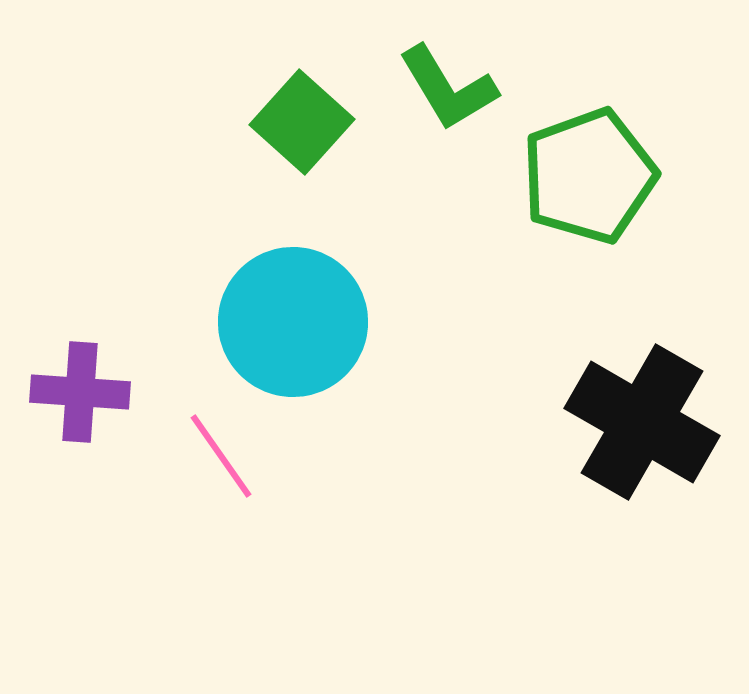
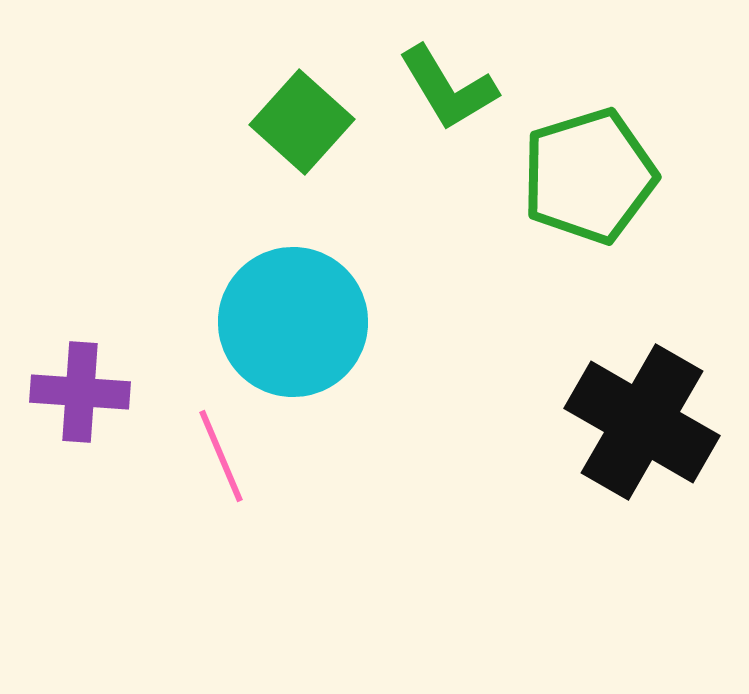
green pentagon: rotated 3 degrees clockwise
pink line: rotated 12 degrees clockwise
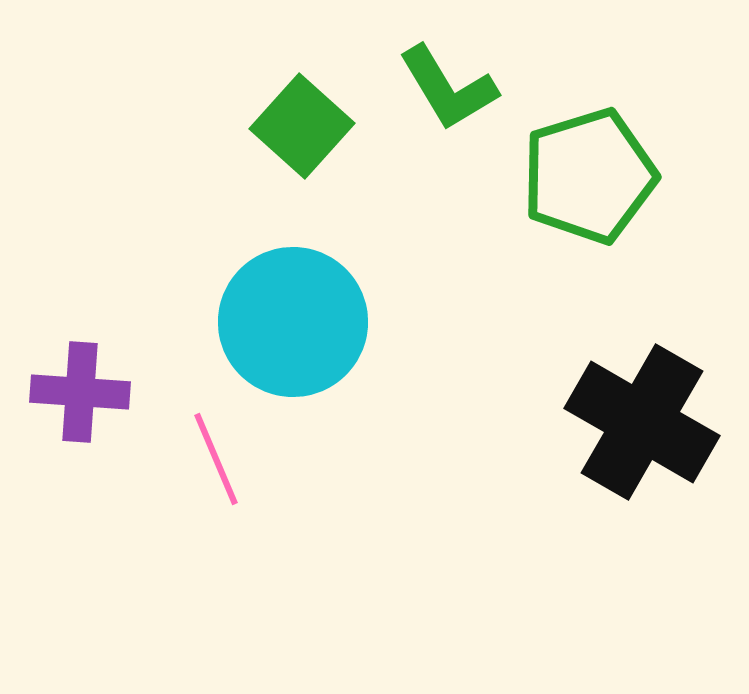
green square: moved 4 px down
pink line: moved 5 px left, 3 px down
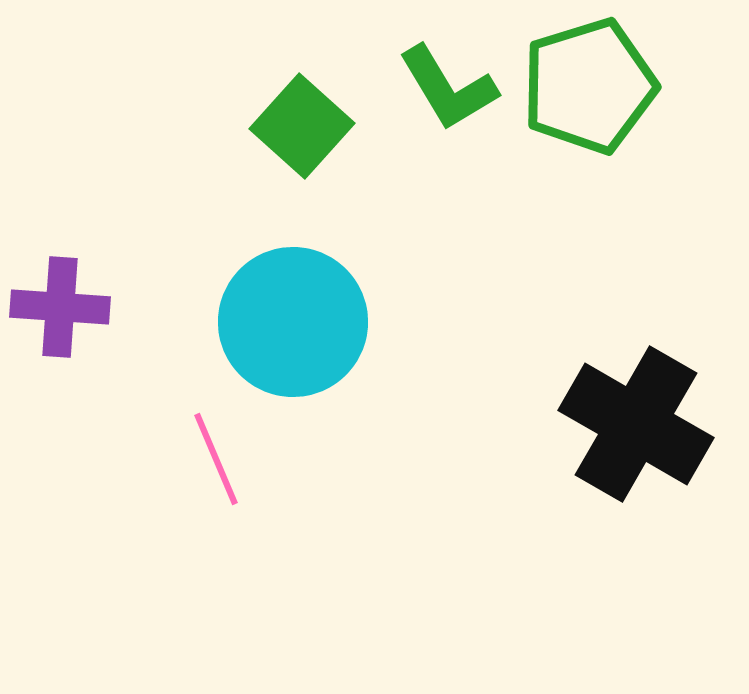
green pentagon: moved 90 px up
purple cross: moved 20 px left, 85 px up
black cross: moved 6 px left, 2 px down
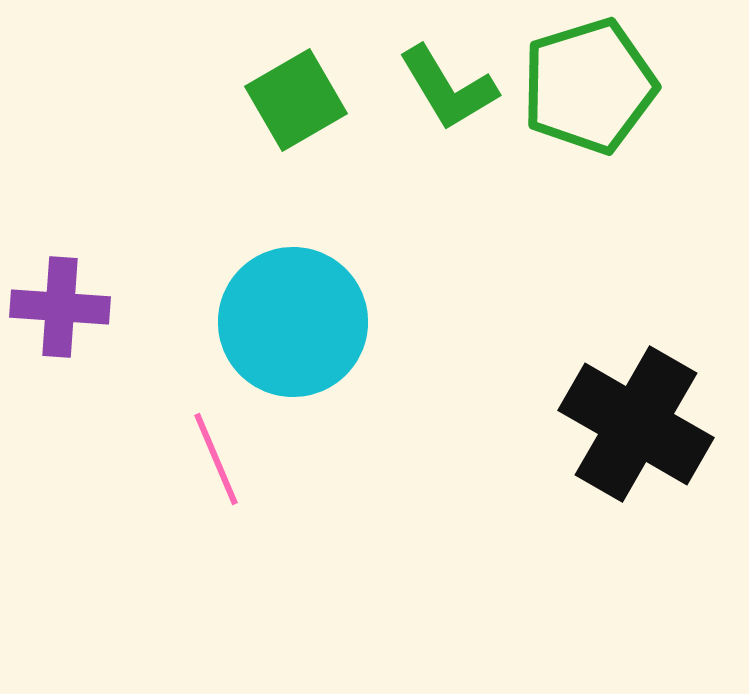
green square: moved 6 px left, 26 px up; rotated 18 degrees clockwise
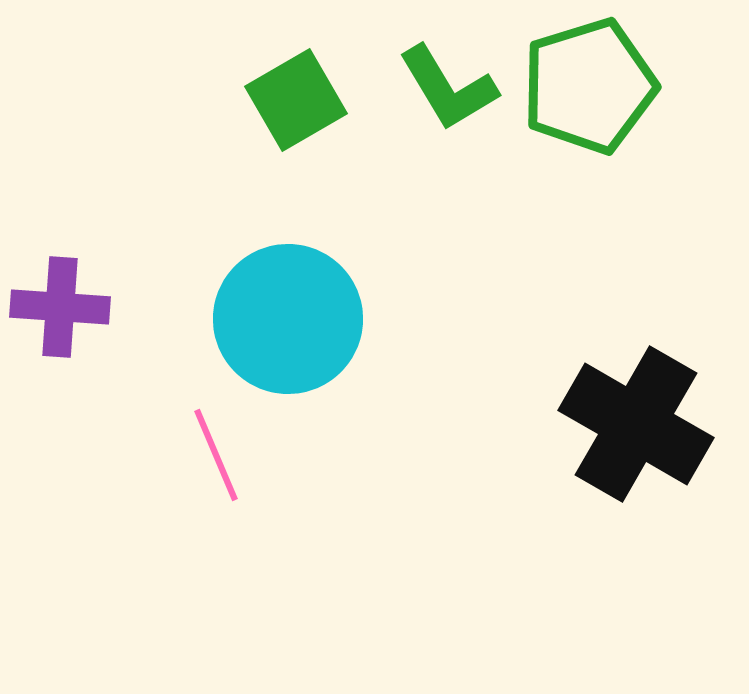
cyan circle: moved 5 px left, 3 px up
pink line: moved 4 px up
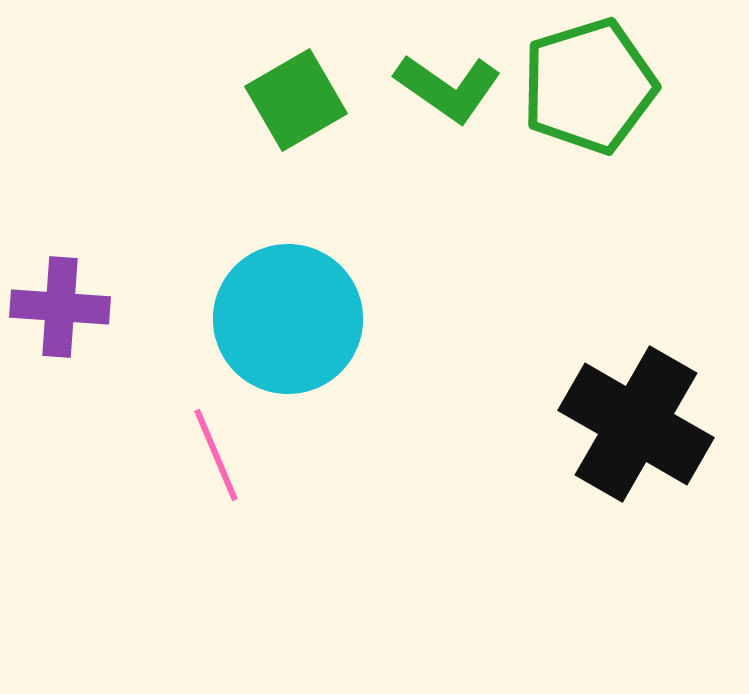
green L-shape: rotated 24 degrees counterclockwise
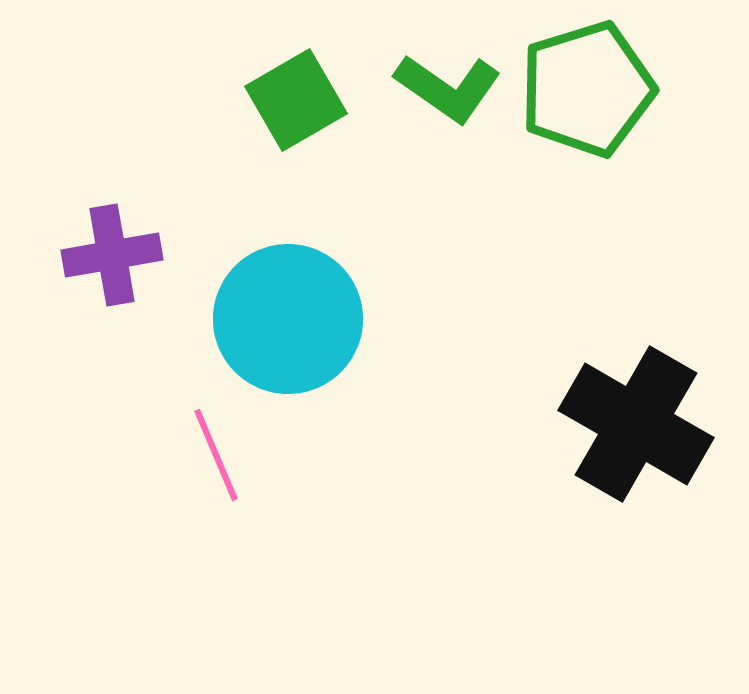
green pentagon: moved 2 px left, 3 px down
purple cross: moved 52 px right, 52 px up; rotated 14 degrees counterclockwise
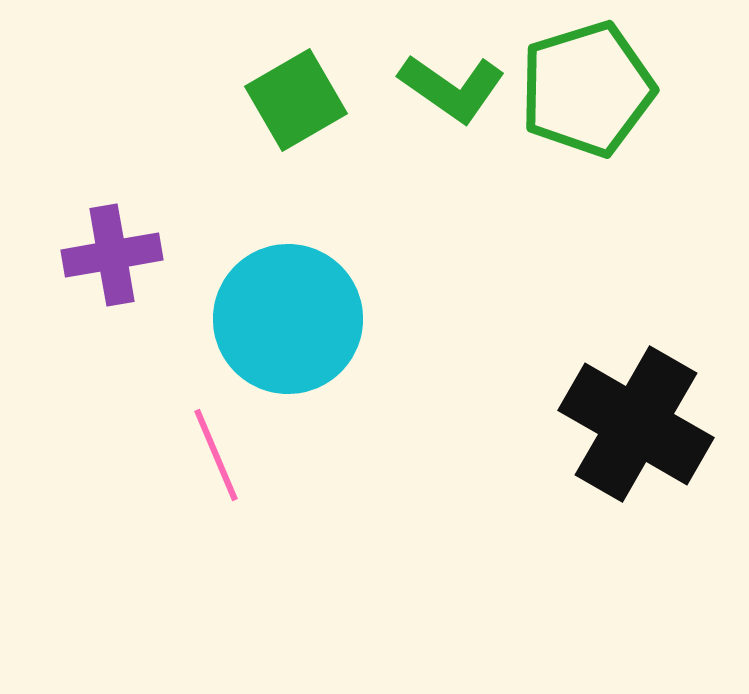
green L-shape: moved 4 px right
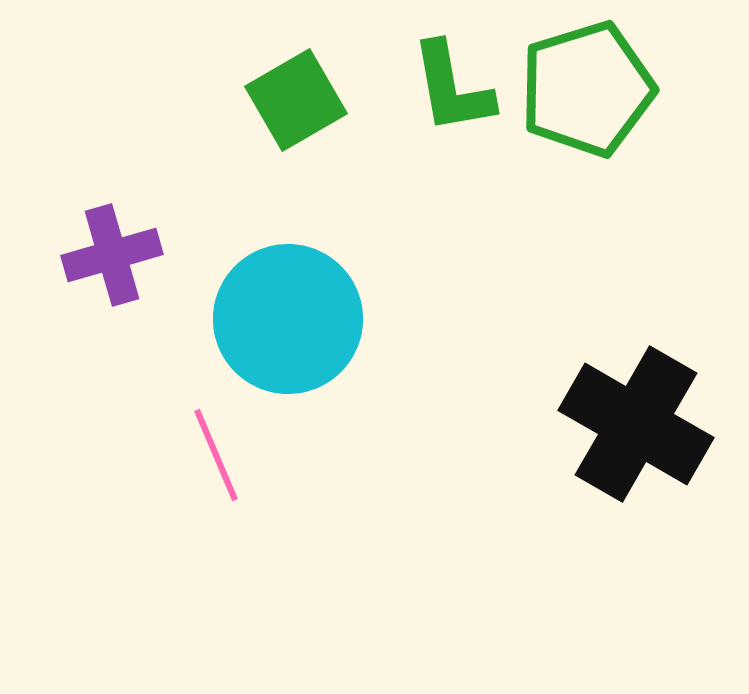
green L-shape: rotated 45 degrees clockwise
purple cross: rotated 6 degrees counterclockwise
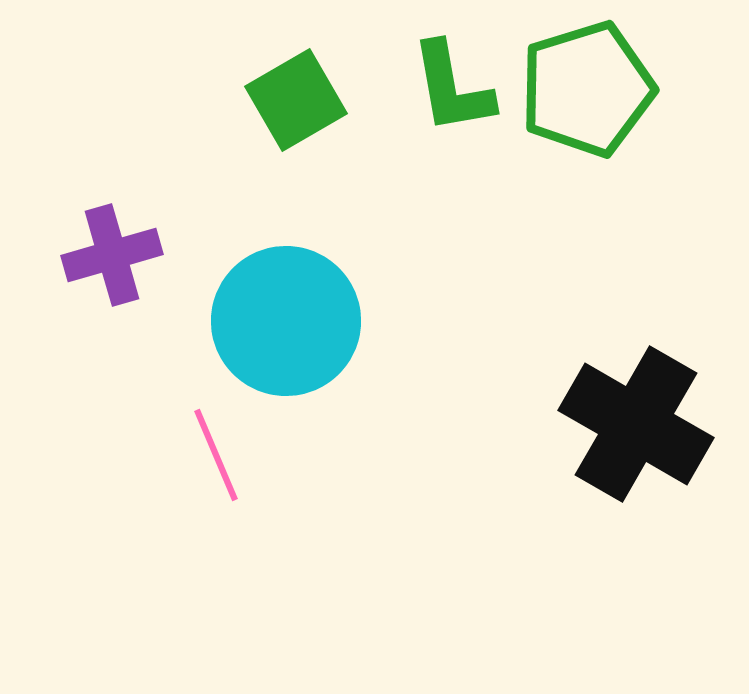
cyan circle: moved 2 px left, 2 px down
